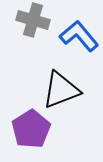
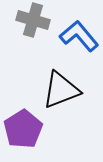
purple pentagon: moved 8 px left
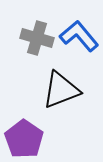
gray cross: moved 4 px right, 18 px down
purple pentagon: moved 1 px right, 10 px down; rotated 6 degrees counterclockwise
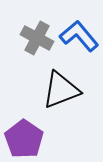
gray cross: rotated 12 degrees clockwise
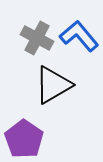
black triangle: moved 8 px left, 5 px up; rotated 9 degrees counterclockwise
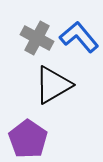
blue L-shape: moved 1 px down
purple pentagon: moved 4 px right
